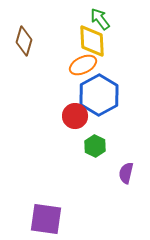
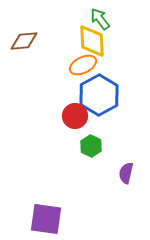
brown diamond: rotated 68 degrees clockwise
green hexagon: moved 4 px left
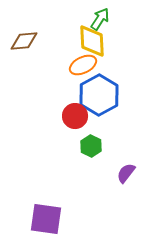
green arrow: rotated 70 degrees clockwise
purple semicircle: rotated 25 degrees clockwise
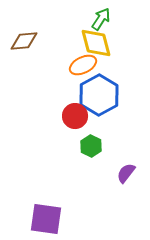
green arrow: moved 1 px right
yellow diamond: moved 4 px right, 2 px down; rotated 12 degrees counterclockwise
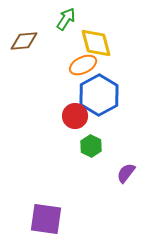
green arrow: moved 35 px left
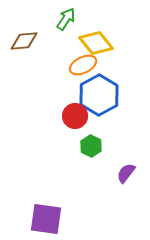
yellow diamond: rotated 24 degrees counterclockwise
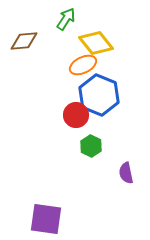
blue hexagon: rotated 9 degrees counterclockwise
red circle: moved 1 px right, 1 px up
purple semicircle: rotated 50 degrees counterclockwise
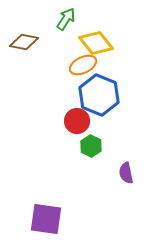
brown diamond: moved 1 px down; rotated 16 degrees clockwise
red circle: moved 1 px right, 6 px down
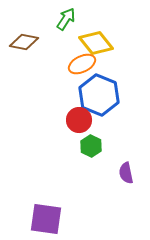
orange ellipse: moved 1 px left, 1 px up
red circle: moved 2 px right, 1 px up
